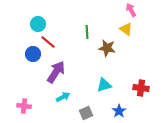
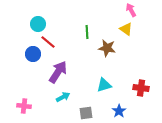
purple arrow: moved 2 px right
gray square: rotated 16 degrees clockwise
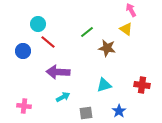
green line: rotated 56 degrees clockwise
blue circle: moved 10 px left, 3 px up
purple arrow: rotated 120 degrees counterclockwise
red cross: moved 1 px right, 3 px up
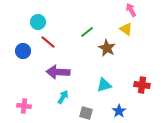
cyan circle: moved 2 px up
brown star: rotated 18 degrees clockwise
cyan arrow: rotated 32 degrees counterclockwise
gray square: rotated 24 degrees clockwise
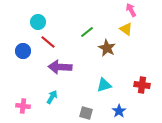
purple arrow: moved 2 px right, 5 px up
cyan arrow: moved 11 px left
pink cross: moved 1 px left
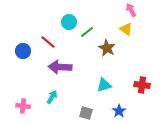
cyan circle: moved 31 px right
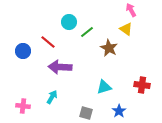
brown star: moved 2 px right
cyan triangle: moved 2 px down
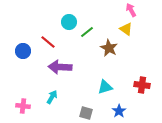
cyan triangle: moved 1 px right
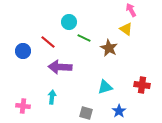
green line: moved 3 px left, 6 px down; rotated 64 degrees clockwise
cyan arrow: rotated 24 degrees counterclockwise
